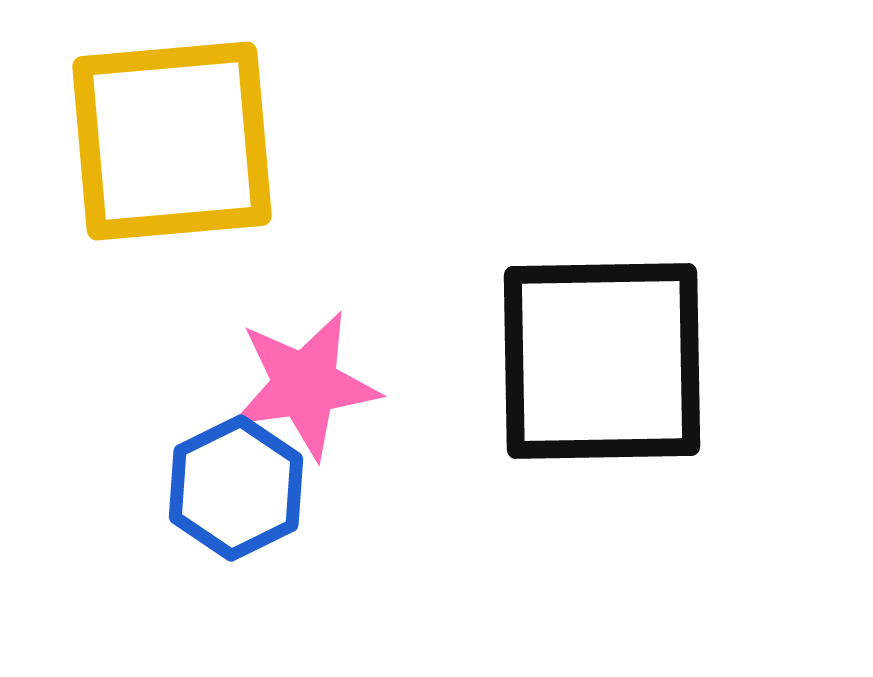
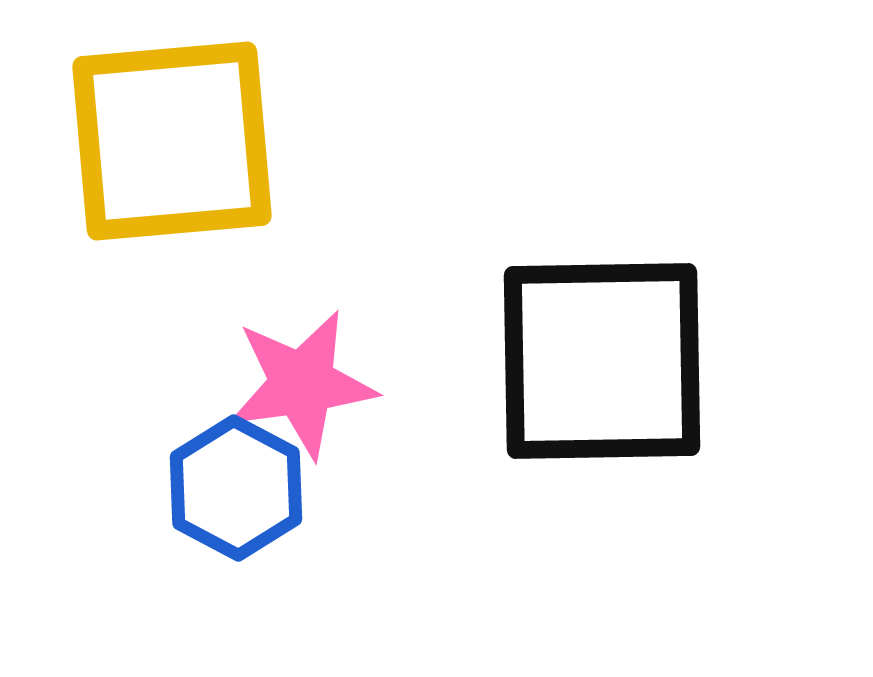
pink star: moved 3 px left, 1 px up
blue hexagon: rotated 6 degrees counterclockwise
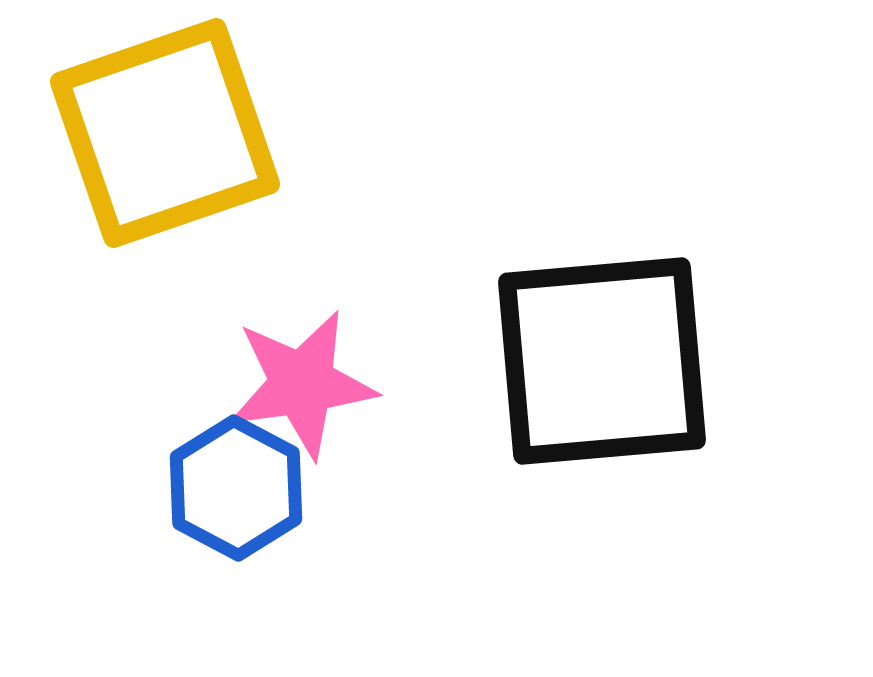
yellow square: moved 7 px left, 8 px up; rotated 14 degrees counterclockwise
black square: rotated 4 degrees counterclockwise
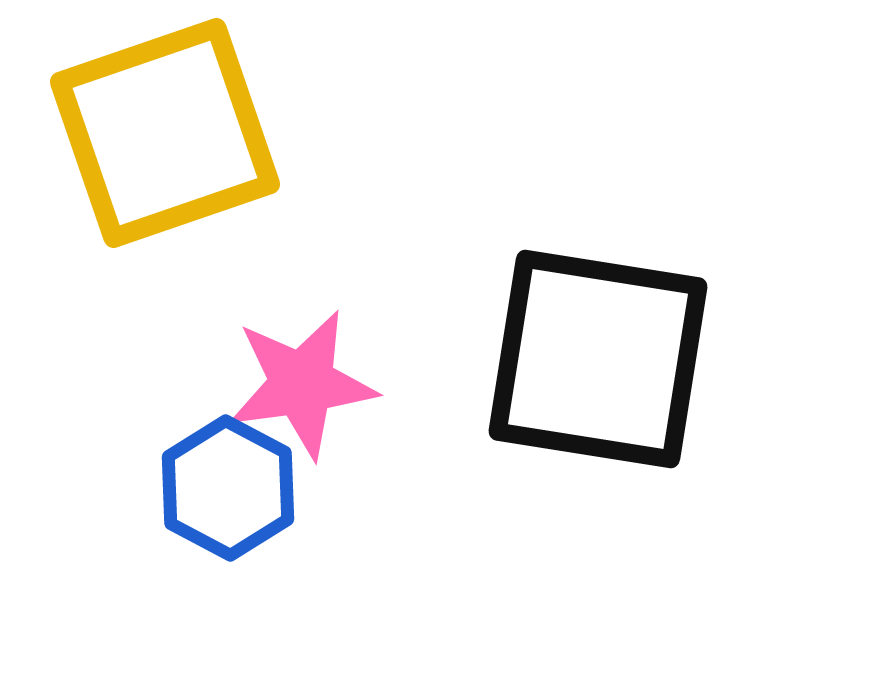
black square: moved 4 px left, 2 px up; rotated 14 degrees clockwise
blue hexagon: moved 8 px left
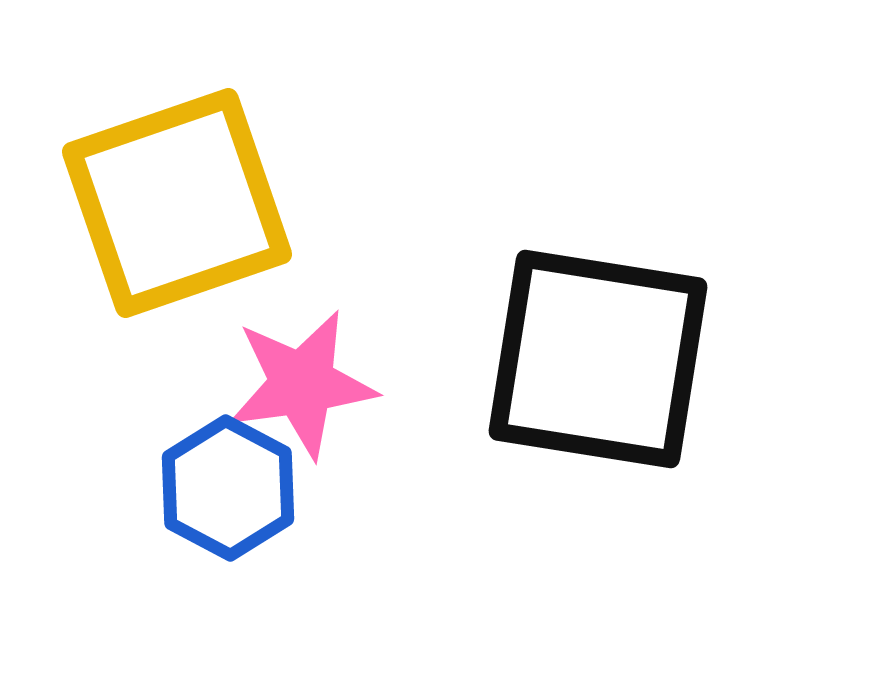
yellow square: moved 12 px right, 70 px down
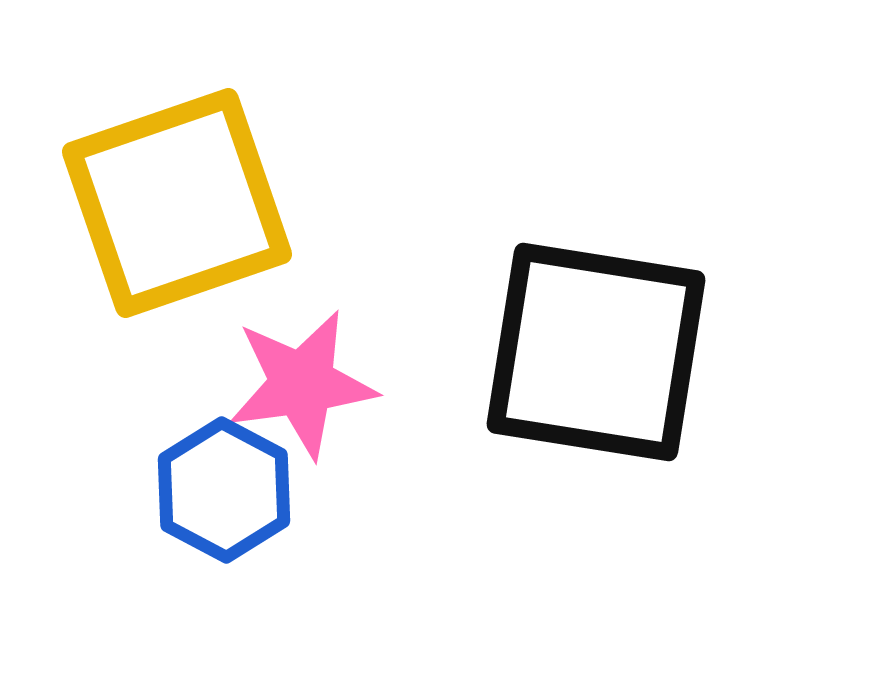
black square: moved 2 px left, 7 px up
blue hexagon: moved 4 px left, 2 px down
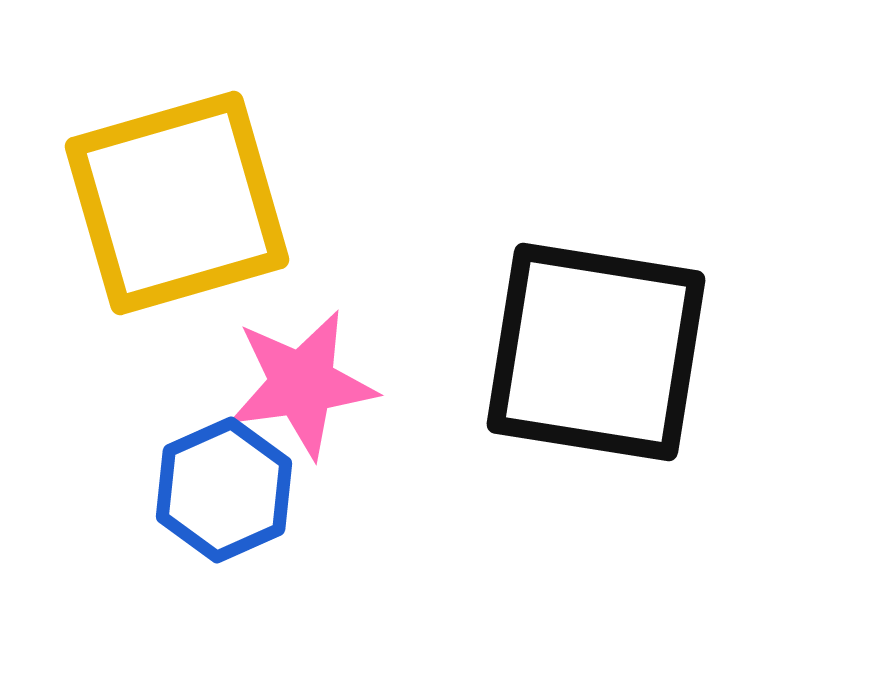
yellow square: rotated 3 degrees clockwise
blue hexagon: rotated 8 degrees clockwise
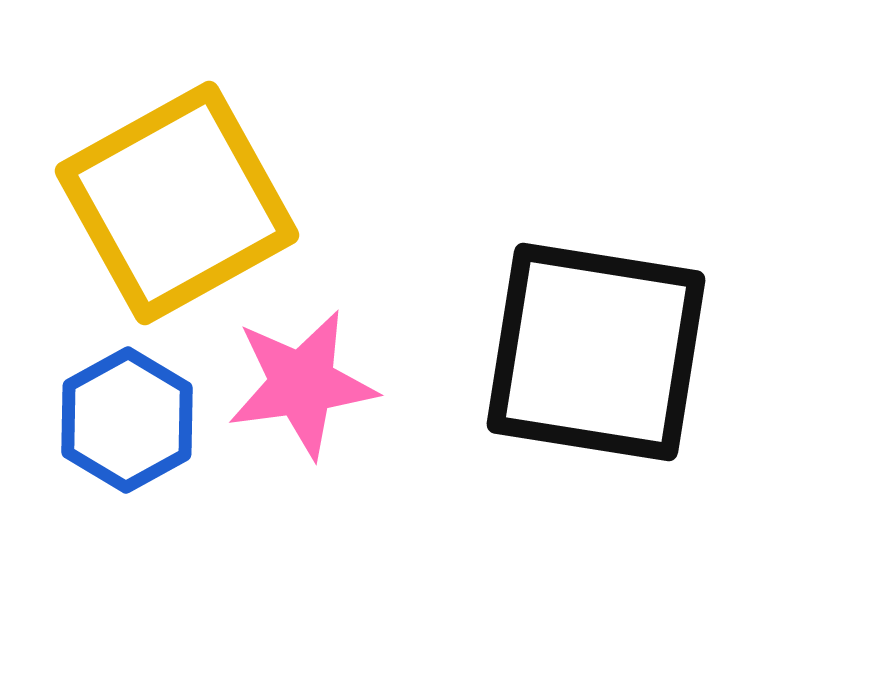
yellow square: rotated 13 degrees counterclockwise
blue hexagon: moved 97 px left, 70 px up; rotated 5 degrees counterclockwise
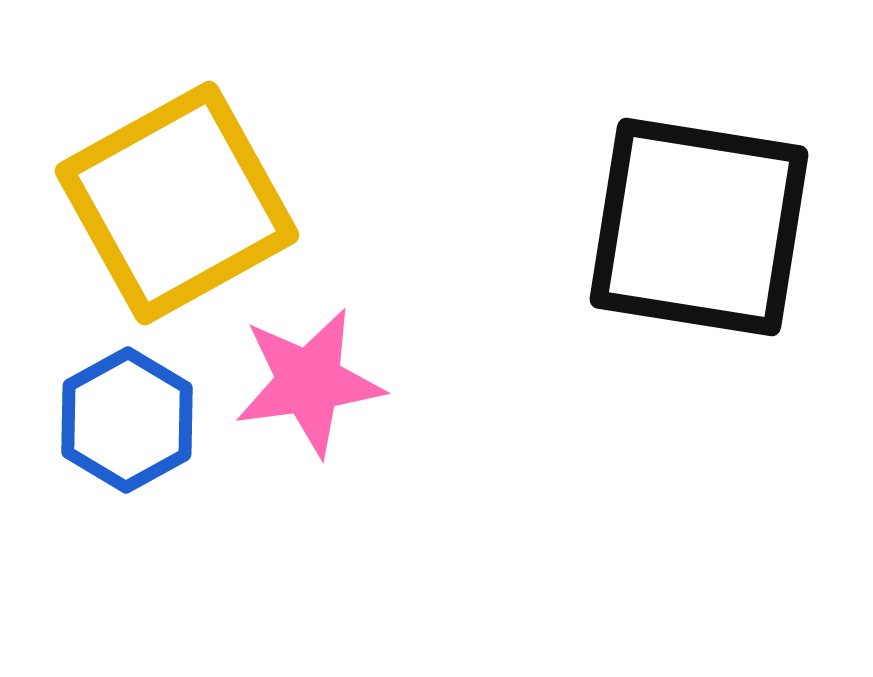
black square: moved 103 px right, 125 px up
pink star: moved 7 px right, 2 px up
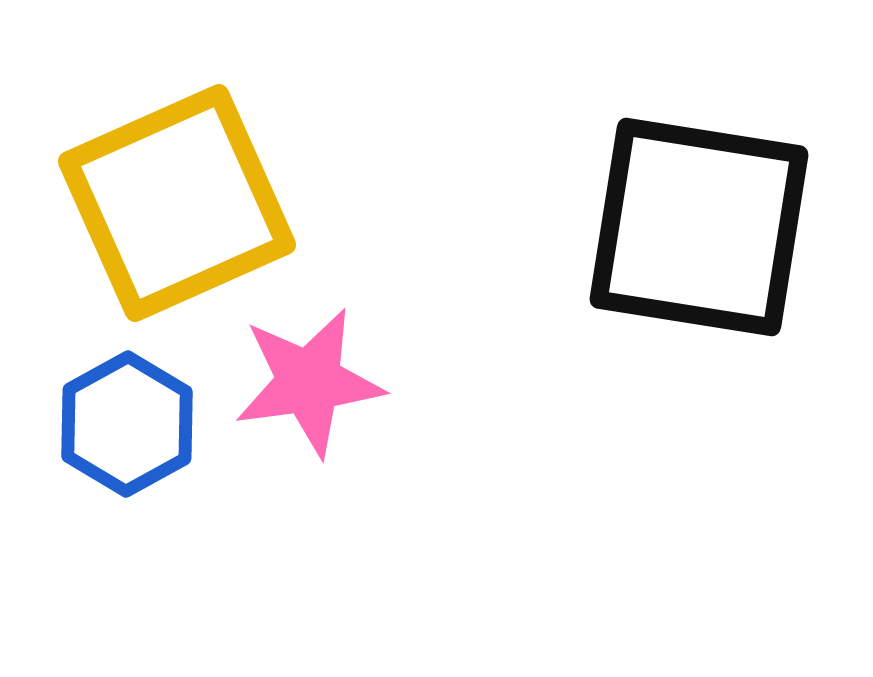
yellow square: rotated 5 degrees clockwise
blue hexagon: moved 4 px down
